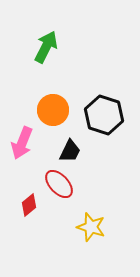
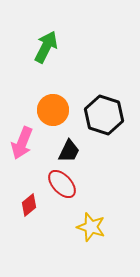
black trapezoid: moved 1 px left
red ellipse: moved 3 px right
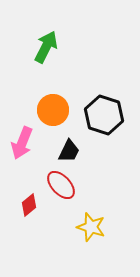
red ellipse: moved 1 px left, 1 px down
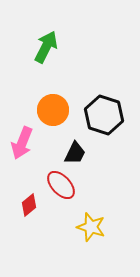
black trapezoid: moved 6 px right, 2 px down
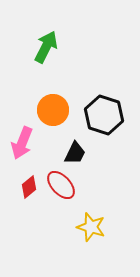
red diamond: moved 18 px up
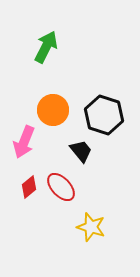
pink arrow: moved 2 px right, 1 px up
black trapezoid: moved 6 px right, 2 px up; rotated 65 degrees counterclockwise
red ellipse: moved 2 px down
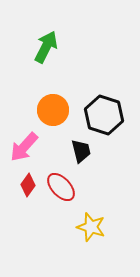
pink arrow: moved 5 px down; rotated 20 degrees clockwise
black trapezoid: rotated 25 degrees clockwise
red diamond: moved 1 px left, 2 px up; rotated 15 degrees counterclockwise
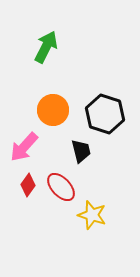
black hexagon: moved 1 px right, 1 px up
yellow star: moved 1 px right, 12 px up
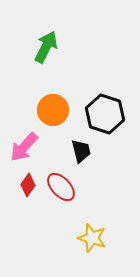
yellow star: moved 23 px down
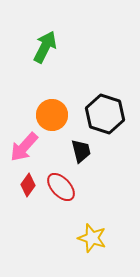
green arrow: moved 1 px left
orange circle: moved 1 px left, 5 px down
